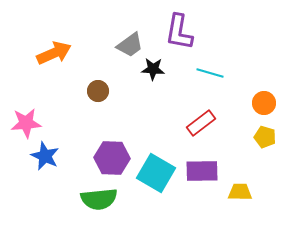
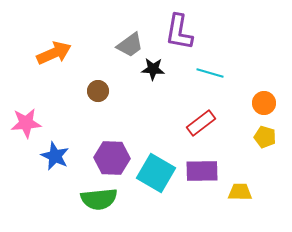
blue star: moved 10 px right
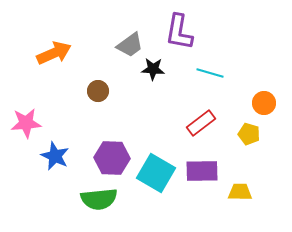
yellow pentagon: moved 16 px left, 3 px up
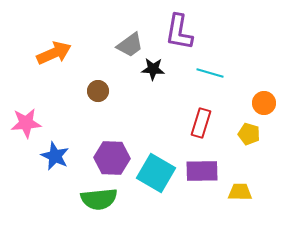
red rectangle: rotated 36 degrees counterclockwise
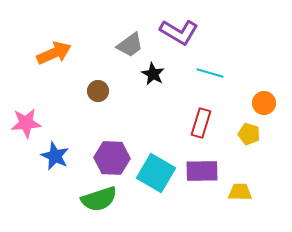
purple L-shape: rotated 69 degrees counterclockwise
black star: moved 5 px down; rotated 25 degrees clockwise
green semicircle: rotated 12 degrees counterclockwise
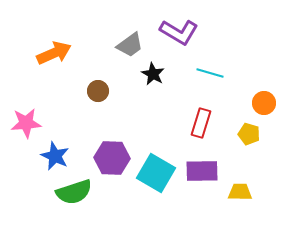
green semicircle: moved 25 px left, 7 px up
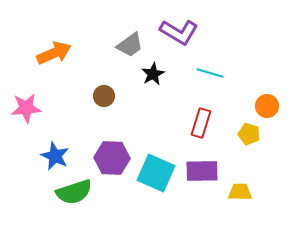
black star: rotated 15 degrees clockwise
brown circle: moved 6 px right, 5 px down
orange circle: moved 3 px right, 3 px down
pink star: moved 15 px up
cyan square: rotated 6 degrees counterclockwise
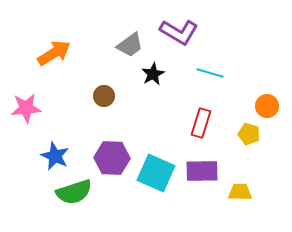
orange arrow: rotated 8 degrees counterclockwise
